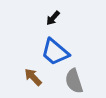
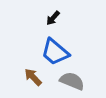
gray semicircle: moved 2 px left; rotated 130 degrees clockwise
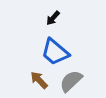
brown arrow: moved 6 px right, 3 px down
gray semicircle: moved 1 px left; rotated 65 degrees counterclockwise
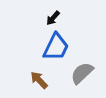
blue trapezoid: moved 1 px right, 5 px up; rotated 104 degrees counterclockwise
gray semicircle: moved 11 px right, 8 px up
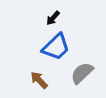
blue trapezoid: rotated 20 degrees clockwise
